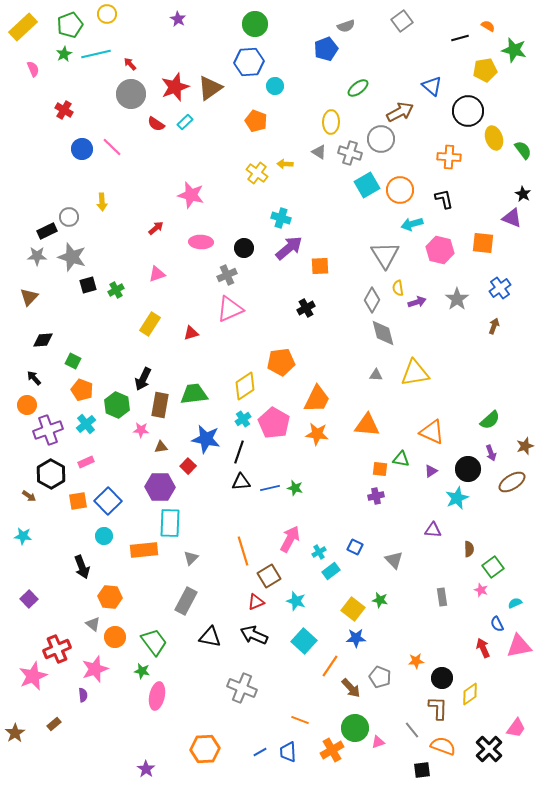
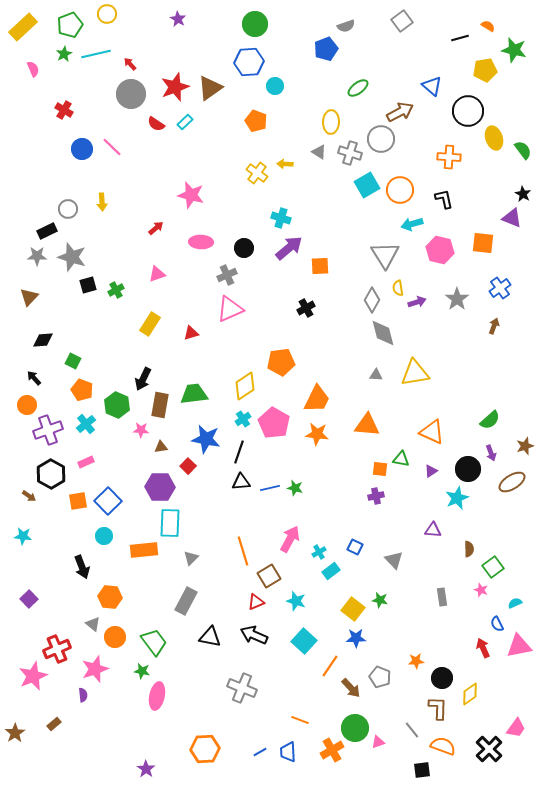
gray circle at (69, 217): moved 1 px left, 8 px up
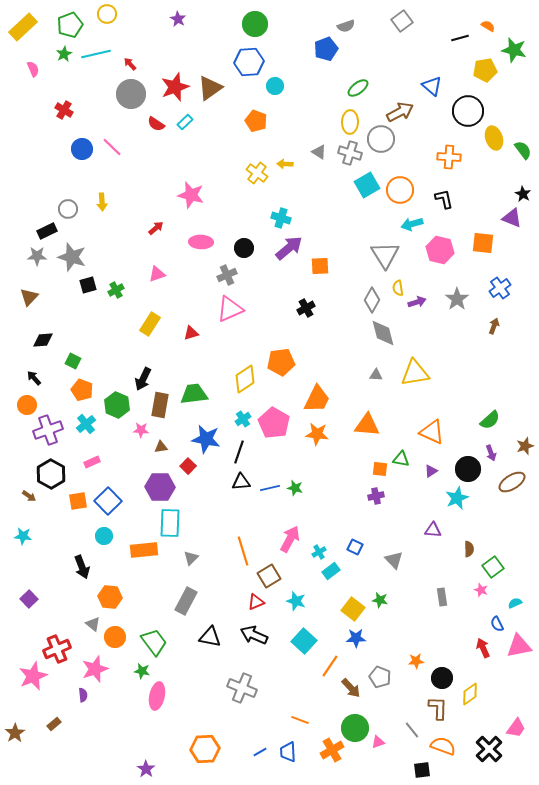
yellow ellipse at (331, 122): moved 19 px right
yellow diamond at (245, 386): moved 7 px up
pink rectangle at (86, 462): moved 6 px right
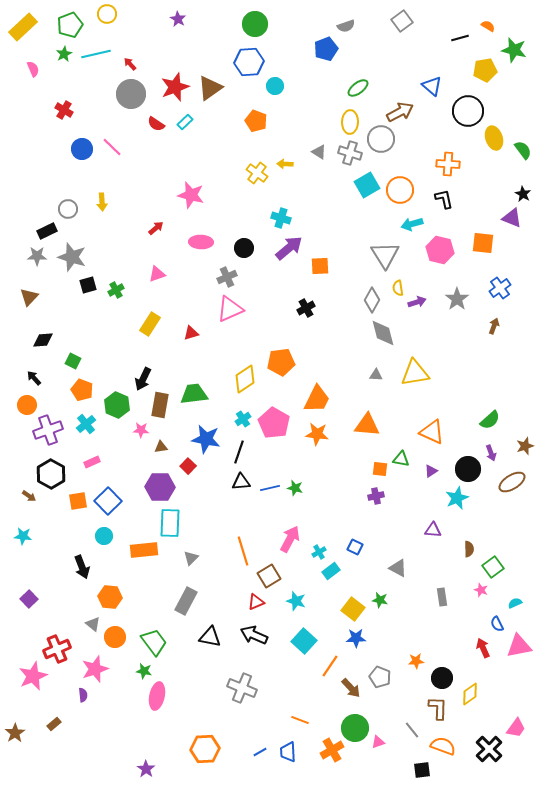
orange cross at (449, 157): moved 1 px left, 7 px down
gray cross at (227, 275): moved 2 px down
gray triangle at (394, 560): moved 4 px right, 8 px down; rotated 18 degrees counterclockwise
green star at (142, 671): moved 2 px right
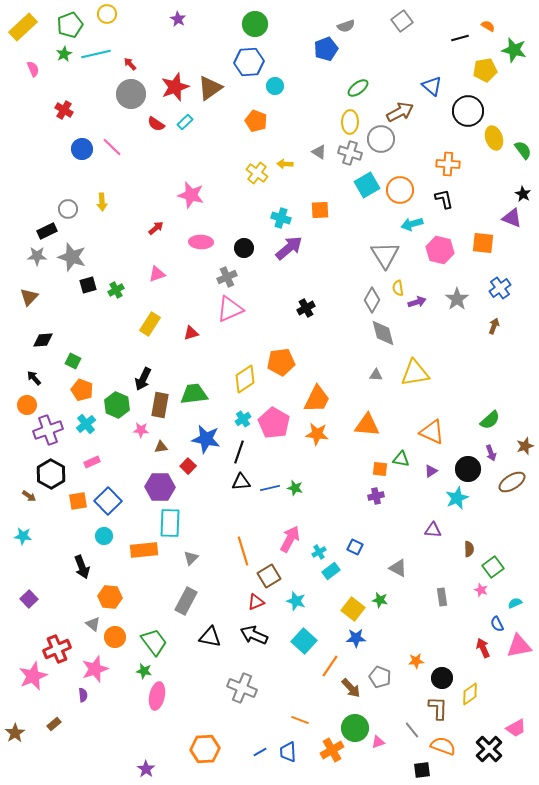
orange square at (320, 266): moved 56 px up
pink trapezoid at (516, 728): rotated 25 degrees clockwise
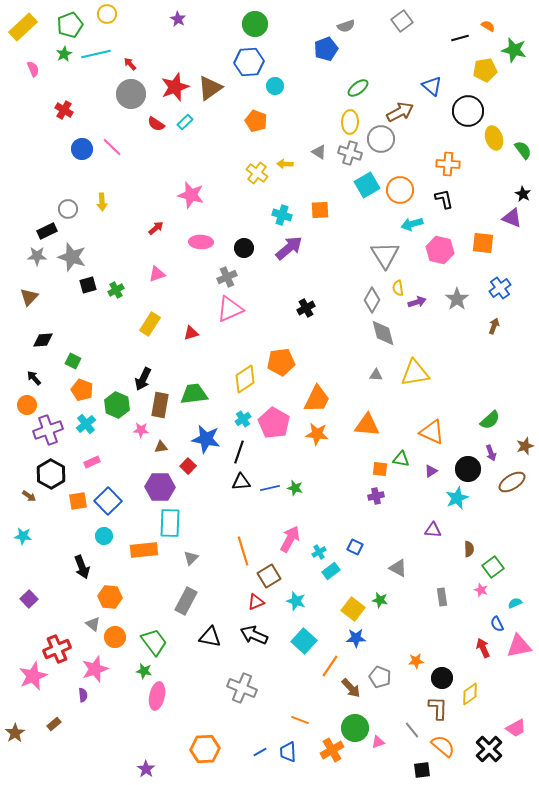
cyan cross at (281, 218): moved 1 px right, 3 px up
orange semicircle at (443, 746): rotated 20 degrees clockwise
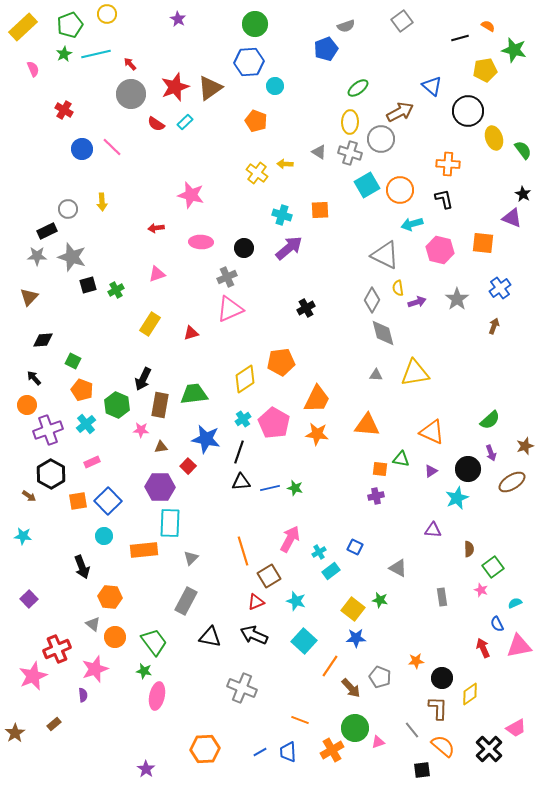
red arrow at (156, 228): rotated 147 degrees counterclockwise
gray triangle at (385, 255): rotated 32 degrees counterclockwise
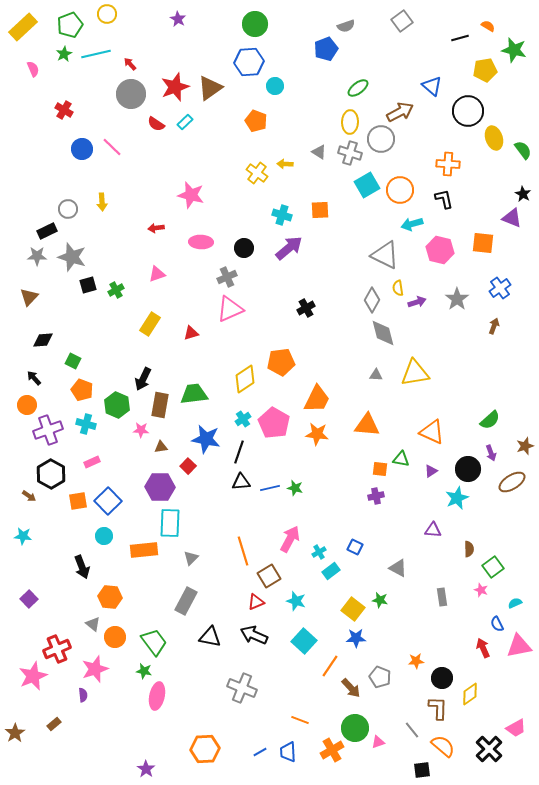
cyan cross at (86, 424): rotated 36 degrees counterclockwise
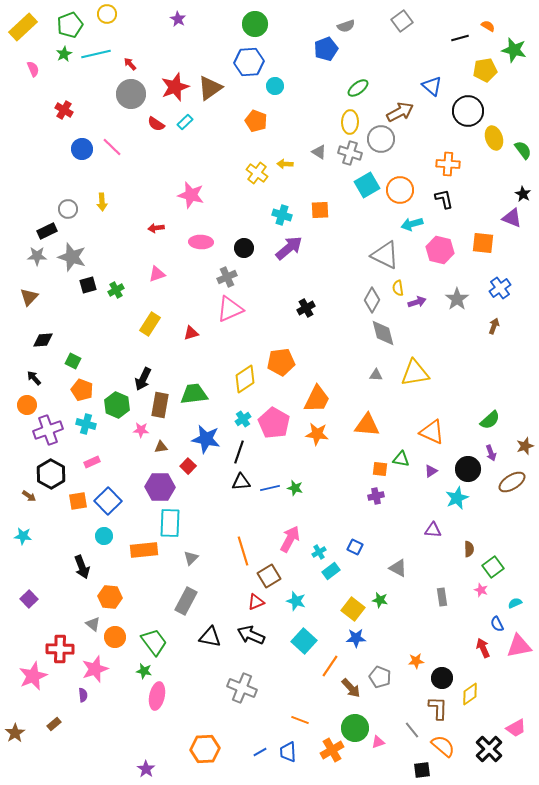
black arrow at (254, 635): moved 3 px left
red cross at (57, 649): moved 3 px right; rotated 24 degrees clockwise
